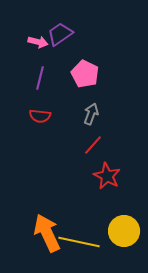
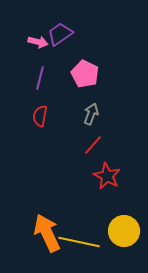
red semicircle: rotated 95 degrees clockwise
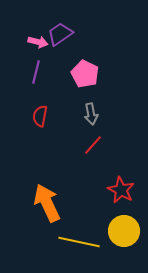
purple line: moved 4 px left, 6 px up
gray arrow: rotated 150 degrees clockwise
red star: moved 14 px right, 14 px down
orange arrow: moved 30 px up
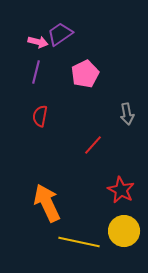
pink pentagon: rotated 20 degrees clockwise
gray arrow: moved 36 px right
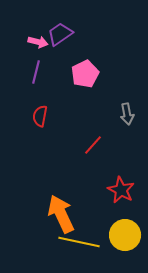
orange arrow: moved 14 px right, 11 px down
yellow circle: moved 1 px right, 4 px down
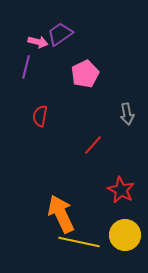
purple line: moved 10 px left, 5 px up
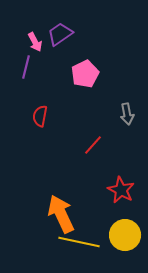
pink arrow: moved 3 px left; rotated 48 degrees clockwise
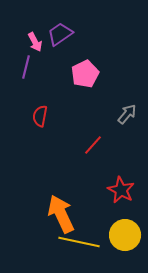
gray arrow: rotated 130 degrees counterclockwise
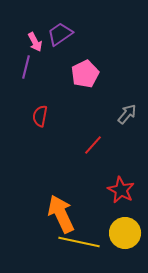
yellow circle: moved 2 px up
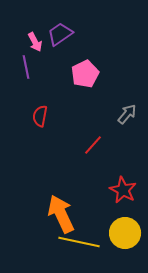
purple line: rotated 25 degrees counterclockwise
red star: moved 2 px right
